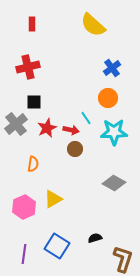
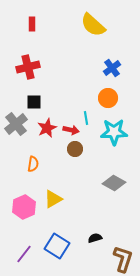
cyan line: rotated 24 degrees clockwise
purple line: rotated 30 degrees clockwise
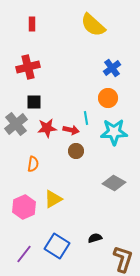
red star: rotated 18 degrees clockwise
brown circle: moved 1 px right, 2 px down
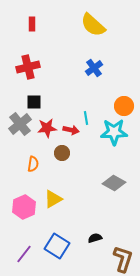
blue cross: moved 18 px left
orange circle: moved 16 px right, 8 px down
gray cross: moved 4 px right
brown circle: moved 14 px left, 2 px down
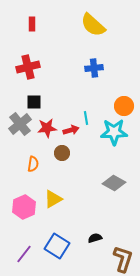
blue cross: rotated 30 degrees clockwise
red arrow: rotated 28 degrees counterclockwise
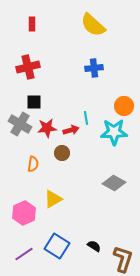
gray cross: rotated 20 degrees counterclockwise
pink hexagon: moved 6 px down
black semicircle: moved 1 px left, 8 px down; rotated 48 degrees clockwise
purple line: rotated 18 degrees clockwise
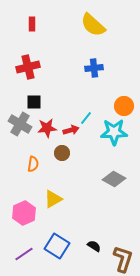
cyan line: rotated 48 degrees clockwise
gray diamond: moved 4 px up
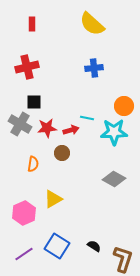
yellow semicircle: moved 1 px left, 1 px up
red cross: moved 1 px left
cyan line: moved 1 px right; rotated 64 degrees clockwise
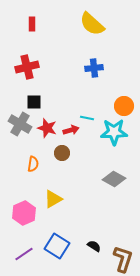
red star: rotated 24 degrees clockwise
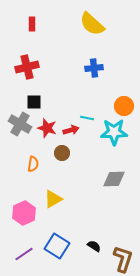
gray diamond: rotated 30 degrees counterclockwise
